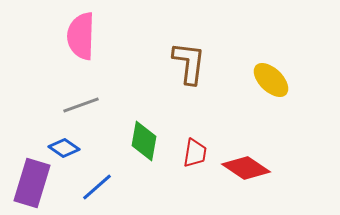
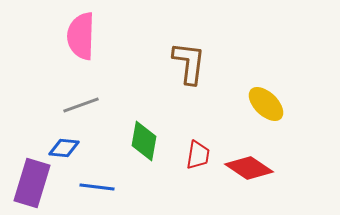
yellow ellipse: moved 5 px left, 24 px down
blue diamond: rotated 28 degrees counterclockwise
red trapezoid: moved 3 px right, 2 px down
red diamond: moved 3 px right
blue line: rotated 48 degrees clockwise
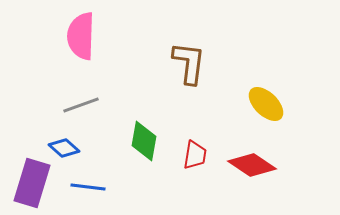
blue diamond: rotated 36 degrees clockwise
red trapezoid: moved 3 px left
red diamond: moved 3 px right, 3 px up
blue line: moved 9 px left
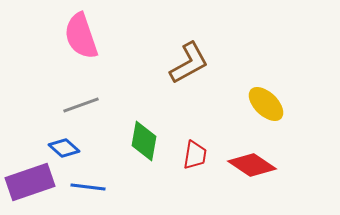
pink semicircle: rotated 21 degrees counterclockwise
brown L-shape: rotated 54 degrees clockwise
purple rectangle: moved 2 px left, 1 px up; rotated 54 degrees clockwise
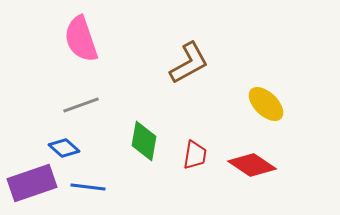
pink semicircle: moved 3 px down
purple rectangle: moved 2 px right, 1 px down
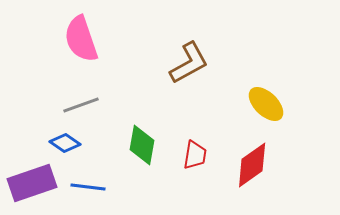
green diamond: moved 2 px left, 4 px down
blue diamond: moved 1 px right, 5 px up; rotated 8 degrees counterclockwise
red diamond: rotated 69 degrees counterclockwise
